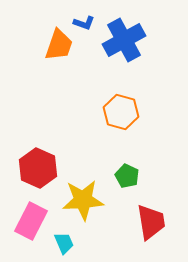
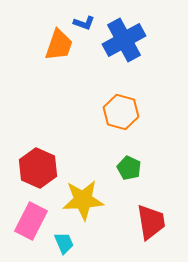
green pentagon: moved 2 px right, 8 px up
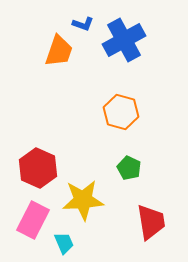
blue L-shape: moved 1 px left, 1 px down
orange trapezoid: moved 6 px down
pink rectangle: moved 2 px right, 1 px up
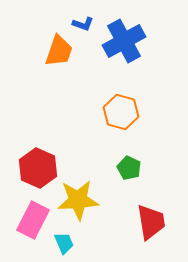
blue cross: moved 1 px down
yellow star: moved 5 px left
